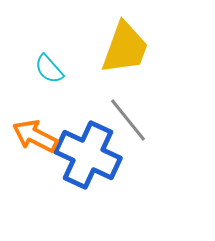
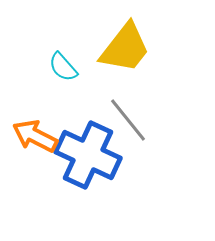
yellow trapezoid: rotated 18 degrees clockwise
cyan semicircle: moved 14 px right, 2 px up
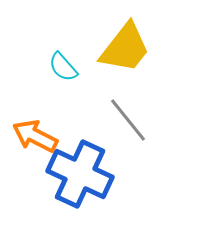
blue cross: moved 8 px left, 19 px down
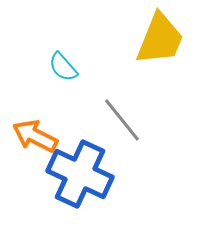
yellow trapezoid: moved 35 px right, 9 px up; rotated 16 degrees counterclockwise
gray line: moved 6 px left
